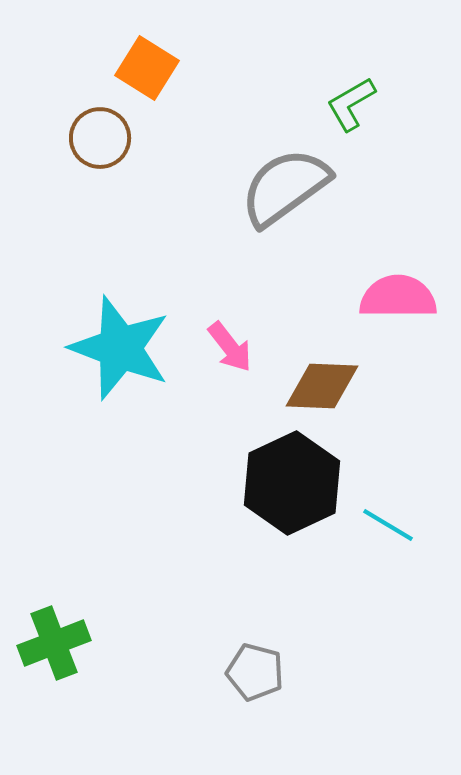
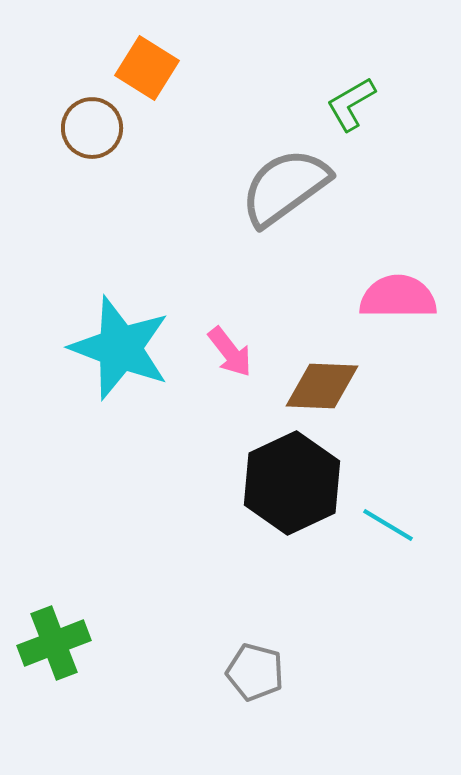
brown circle: moved 8 px left, 10 px up
pink arrow: moved 5 px down
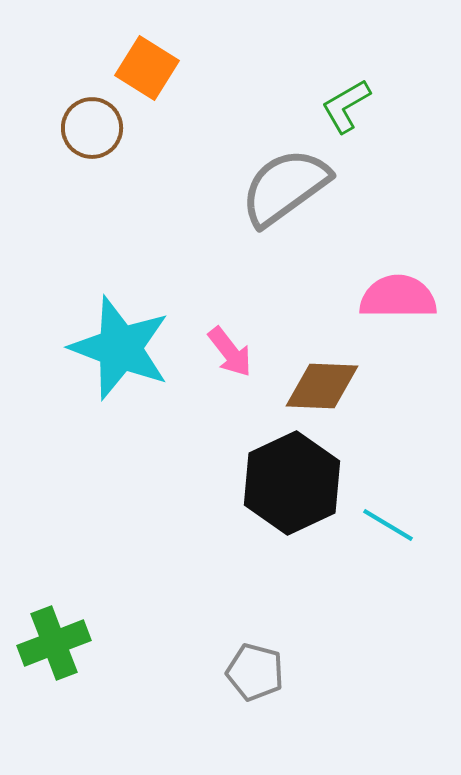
green L-shape: moved 5 px left, 2 px down
